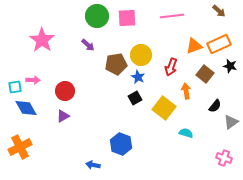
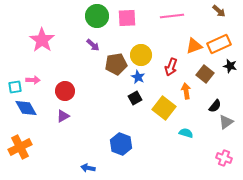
purple arrow: moved 5 px right
gray triangle: moved 5 px left
blue arrow: moved 5 px left, 3 px down
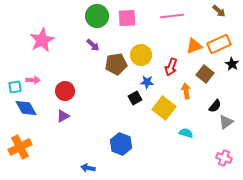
pink star: rotated 10 degrees clockwise
black star: moved 2 px right, 2 px up; rotated 16 degrees clockwise
blue star: moved 9 px right, 5 px down; rotated 24 degrees counterclockwise
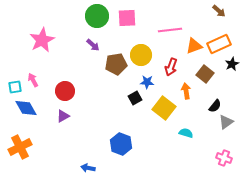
pink line: moved 2 px left, 14 px down
black star: rotated 16 degrees clockwise
pink arrow: rotated 120 degrees counterclockwise
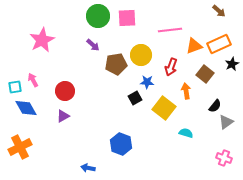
green circle: moved 1 px right
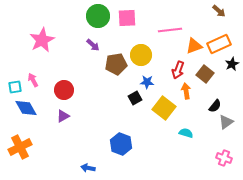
red arrow: moved 7 px right, 3 px down
red circle: moved 1 px left, 1 px up
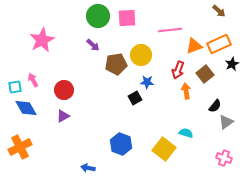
brown square: rotated 12 degrees clockwise
yellow square: moved 41 px down
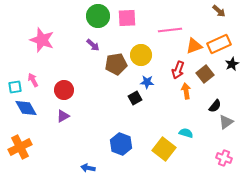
pink star: rotated 25 degrees counterclockwise
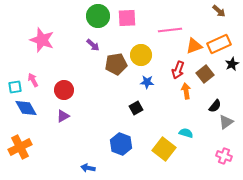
black square: moved 1 px right, 10 px down
pink cross: moved 2 px up
